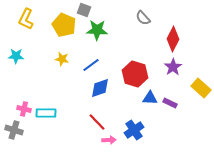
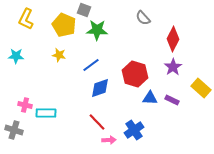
yellow star: moved 3 px left, 4 px up
purple rectangle: moved 2 px right, 3 px up
pink cross: moved 1 px right, 4 px up
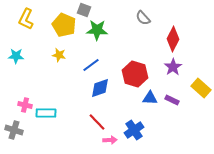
pink arrow: moved 1 px right
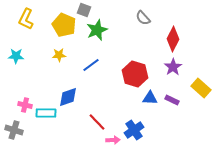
green star: rotated 25 degrees counterclockwise
yellow star: rotated 16 degrees counterclockwise
blue diamond: moved 32 px left, 9 px down
pink arrow: moved 3 px right
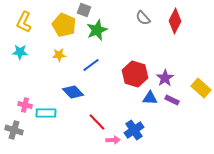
yellow L-shape: moved 2 px left, 3 px down
red diamond: moved 2 px right, 18 px up
cyan star: moved 4 px right, 4 px up
purple star: moved 8 px left, 11 px down
blue diamond: moved 5 px right, 5 px up; rotated 65 degrees clockwise
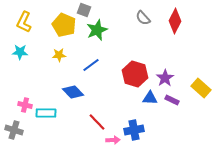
blue cross: rotated 24 degrees clockwise
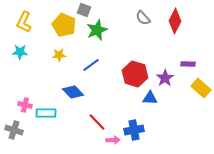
purple rectangle: moved 16 px right, 36 px up; rotated 24 degrees counterclockwise
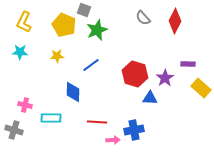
yellow star: moved 2 px left, 1 px down
blue diamond: rotated 45 degrees clockwise
cyan rectangle: moved 5 px right, 5 px down
red line: rotated 42 degrees counterclockwise
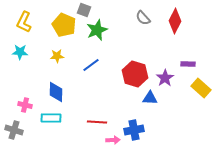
blue diamond: moved 17 px left
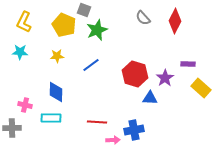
gray cross: moved 2 px left, 2 px up; rotated 18 degrees counterclockwise
